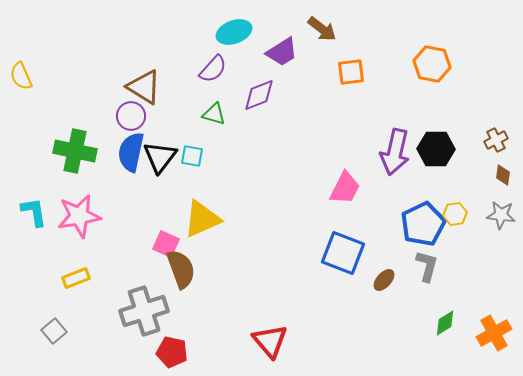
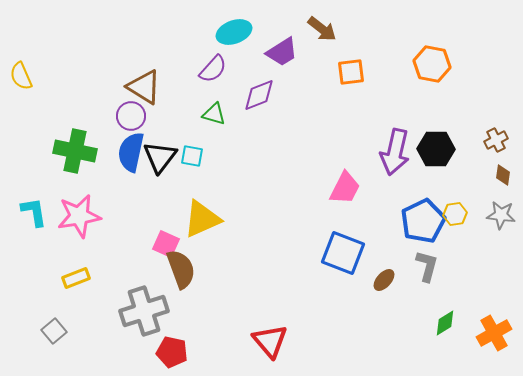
blue pentagon: moved 3 px up
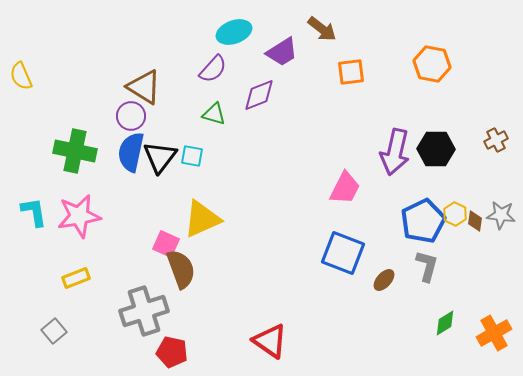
brown diamond: moved 28 px left, 46 px down
yellow hexagon: rotated 25 degrees counterclockwise
red triangle: rotated 15 degrees counterclockwise
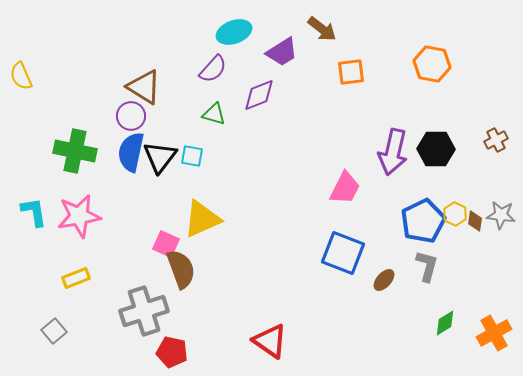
purple arrow: moved 2 px left
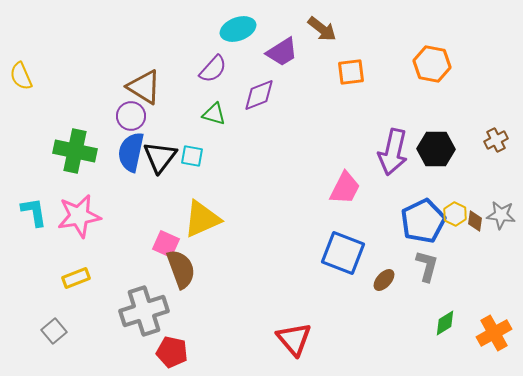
cyan ellipse: moved 4 px right, 3 px up
red triangle: moved 24 px right, 2 px up; rotated 15 degrees clockwise
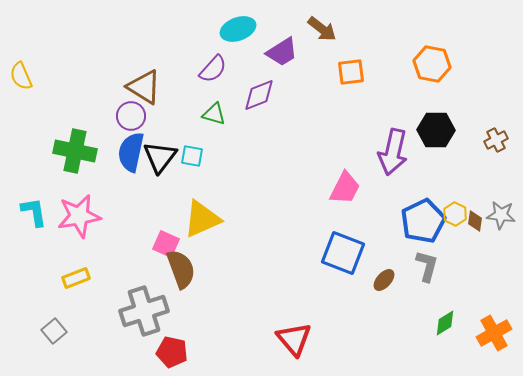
black hexagon: moved 19 px up
